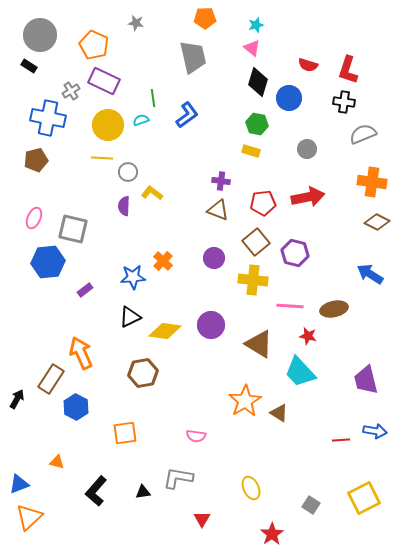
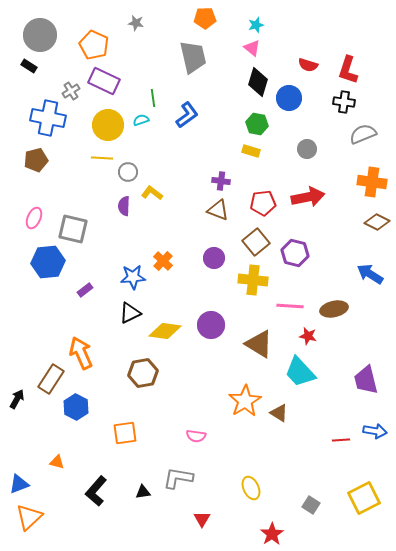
black triangle at (130, 317): moved 4 px up
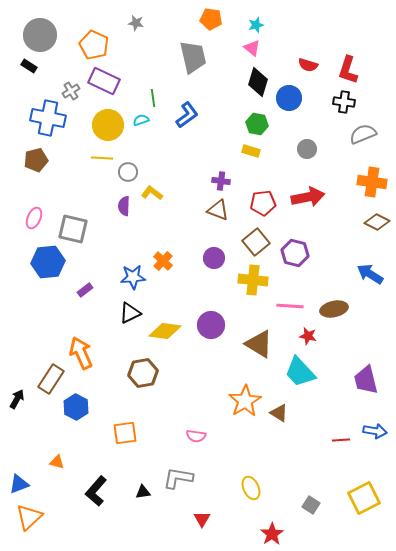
orange pentagon at (205, 18): moved 6 px right, 1 px down; rotated 10 degrees clockwise
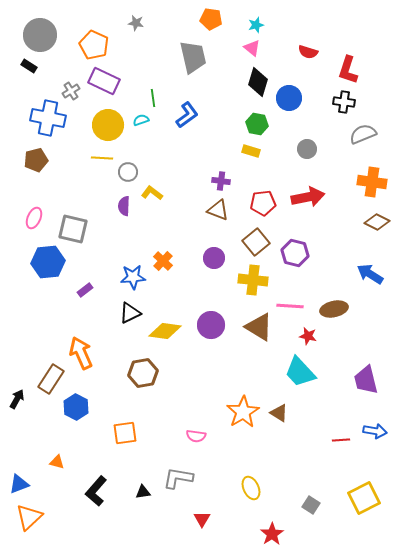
red semicircle at (308, 65): moved 13 px up
brown triangle at (259, 344): moved 17 px up
orange star at (245, 401): moved 2 px left, 11 px down
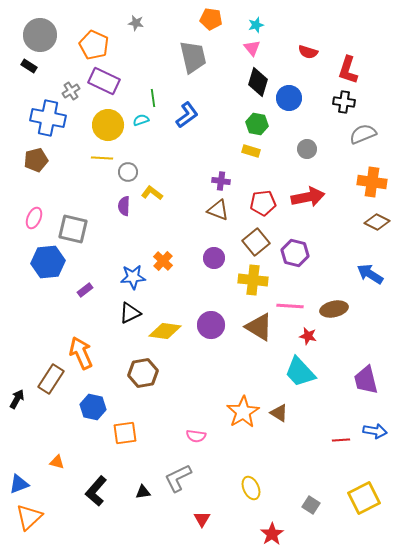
pink triangle at (252, 48): rotated 12 degrees clockwise
blue hexagon at (76, 407): moved 17 px right; rotated 15 degrees counterclockwise
gray L-shape at (178, 478): rotated 36 degrees counterclockwise
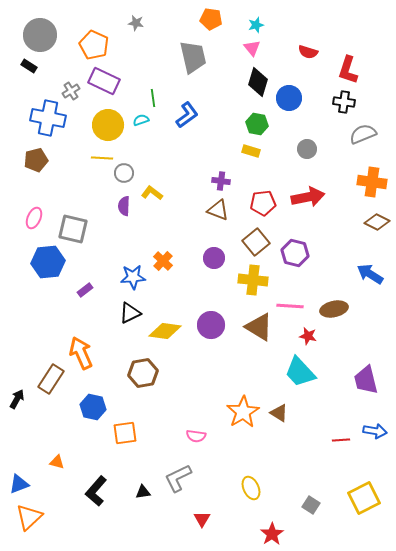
gray circle at (128, 172): moved 4 px left, 1 px down
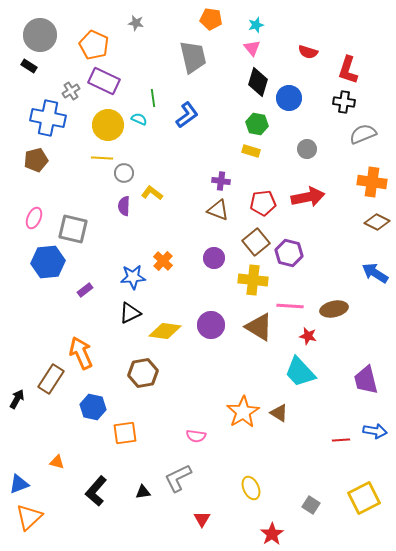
cyan semicircle at (141, 120): moved 2 px left, 1 px up; rotated 42 degrees clockwise
purple hexagon at (295, 253): moved 6 px left
blue arrow at (370, 274): moved 5 px right, 1 px up
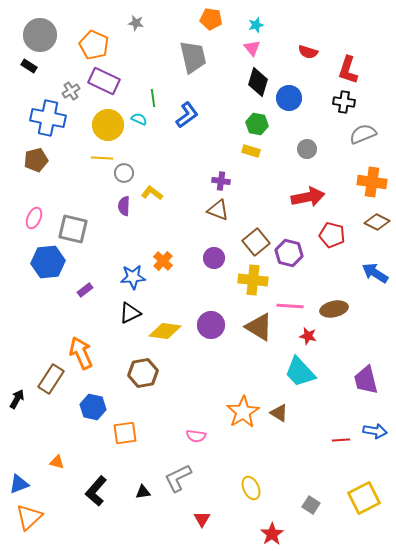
red pentagon at (263, 203): moved 69 px right, 32 px down; rotated 20 degrees clockwise
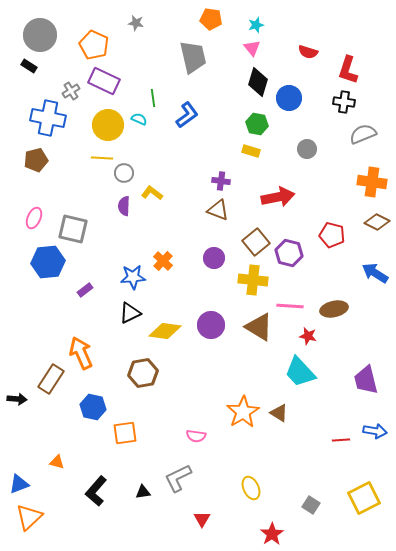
red arrow at (308, 197): moved 30 px left
black arrow at (17, 399): rotated 66 degrees clockwise
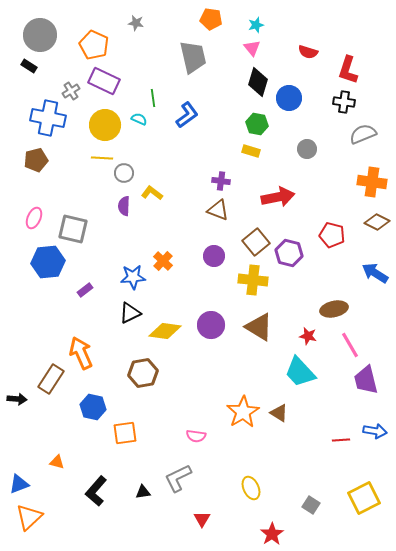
yellow circle at (108, 125): moved 3 px left
purple circle at (214, 258): moved 2 px up
pink line at (290, 306): moved 60 px right, 39 px down; rotated 56 degrees clockwise
